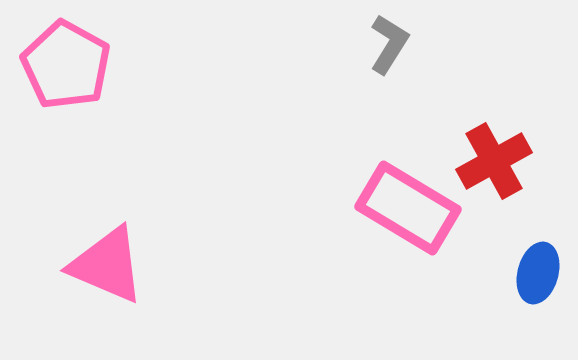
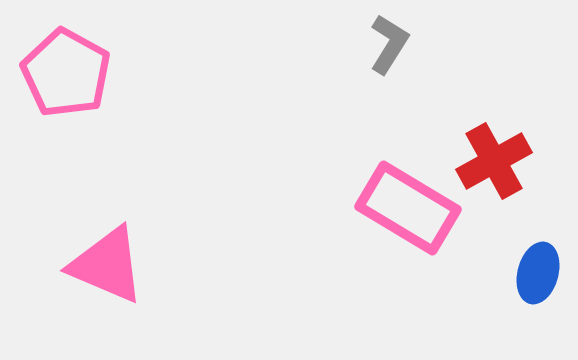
pink pentagon: moved 8 px down
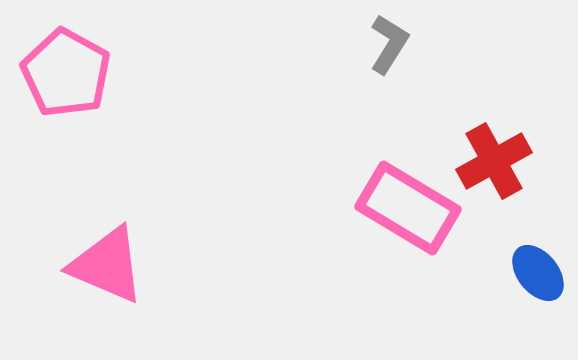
blue ellipse: rotated 54 degrees counterclockwise
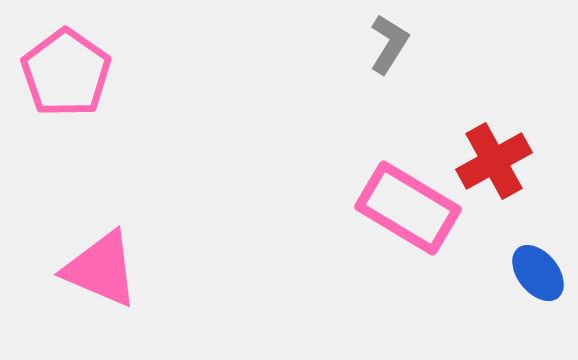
pink pentagon: rotated 6 degrees clockwise
pink triangle: moved 6 px left, 4 px down
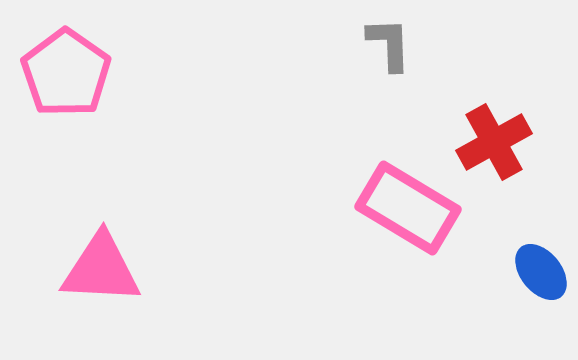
gray L-shape: rotated 34 degrees counterclockwise
red cross: moved 19 px up
pink triangle: rotated 20 degrees counterclockwise
blue ellipse: moved 3 px right, 1 px up
